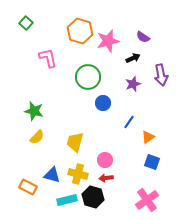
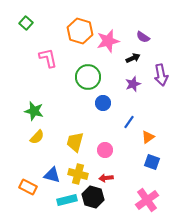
pink circle: moved 10 px up
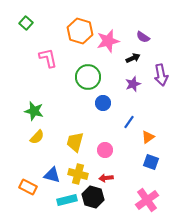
blue square: moved 1 px left
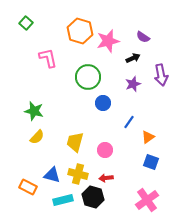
cyan rectangle: moved 4 px left
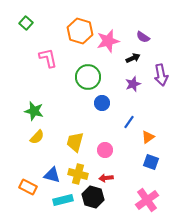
blue circle: moved 1 px left
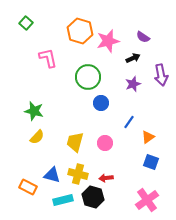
blue circle: moved 1 px left
pink circle: moved 7 px up
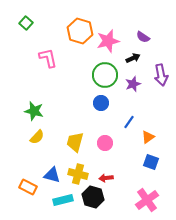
green circle: moved 17 px right, 2 px up
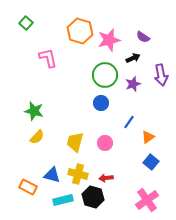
pink star: moved 1 px right, 1 px up
blue square: rotated 21 degrees clockwise
